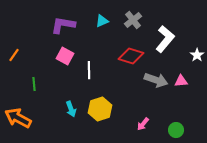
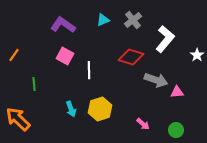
cyan triangle: moved 1 px right, 1 px up
purple L-shape: rotated 25 degrees clockwise
red diamond: moved 1 px down
pink triangle: moved 4 px left, 11 px down
orange arrow: moved 1 px down; rotated 16 degrees clockwise
pink arrow: rotated 88 degrees counterclockwise
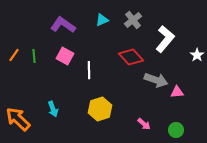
cyan triangle: moved 1 px left
red diamond: rotated 30 degrees clockwise
green line: moved 28 px up
cyan arrow: moved 18 px left
pink arrow: moved 1 px right
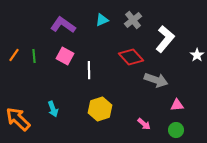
pink triangle: moved 13 px down
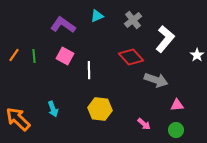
cyan triangle: moved 5 px left, 4 px up
yellow hexagon: rotated 25 degrees clockwise
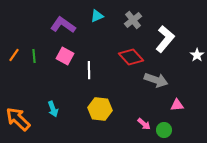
green circle: moved 12 px left
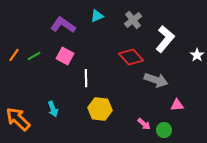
green line: rotated 64 degrees clockwise
white line: moved 3 px left, 8 px down
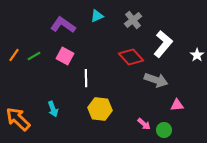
white L-shape: moved 2 px left, 5 px down
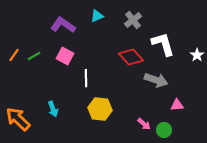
white L-shape: rotated 56 degrees counterclockwise
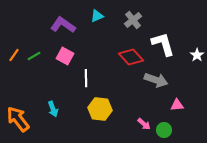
orange arrow: rotated 8 degrees clockwise
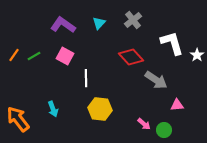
cyan triangle: moved 2 px right, 7 px down; rotated 24 degrees counterclockwise
white L-shape: moved 9 px right, 1 px up
gray arrow: rotated 15 degrees clockwise
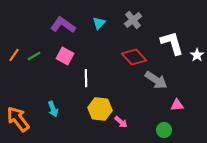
red diamond: moved 3 px right
pink arrow: moved 23 px left, 2 px up
